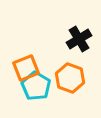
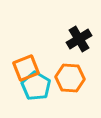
orange hexagon: rotated 16 degrees counterclockwise
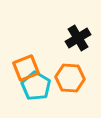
black cross: moved 1 px left, 1 px up
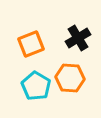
orange square: moved 5 px right, 24 px up
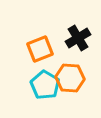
orange square: moved 9 px right, 5 px down
cyan pentagon: moved 9 px right, 1 px up
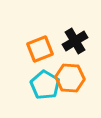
black cross: moved 3 px left, 3 px down
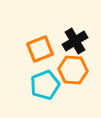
orange hexagon: moved 3 px right, 8 px up
cyan pentagon: rotated 20 degrees clockwise
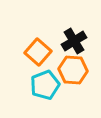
black cross: moved 1 px left
orange square: moved 2 px left, 3 px down; rotated 28 degrees counterclockwise
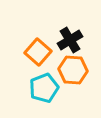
black cross: moved 4 px left, 1 px up
cyan pentagon: moved 1 px left, 3 px down
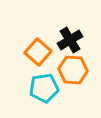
cyan pentagon: rotated 12 degrees clockwise
